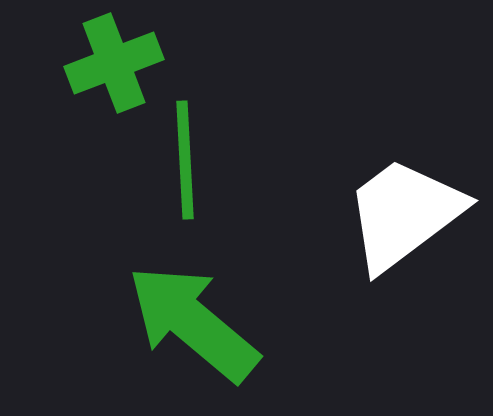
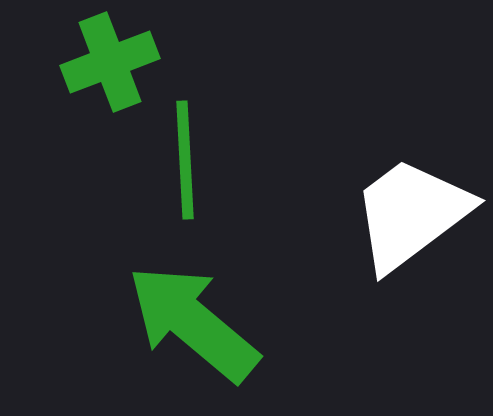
green cross: moved 4 px left, 1 px up
white trapezoid: moved 7 px right
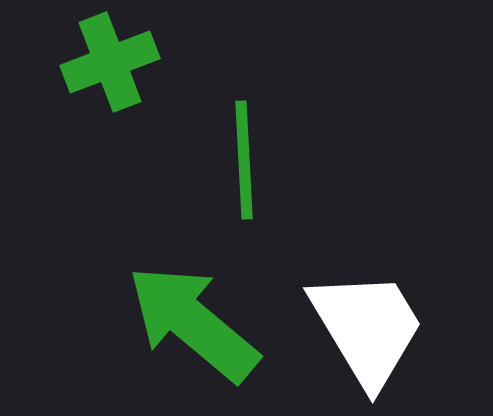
green line: moved 59 px right
white trapezoid: moved 44 px left, 114 px down; rotated 96 degrees clockwise
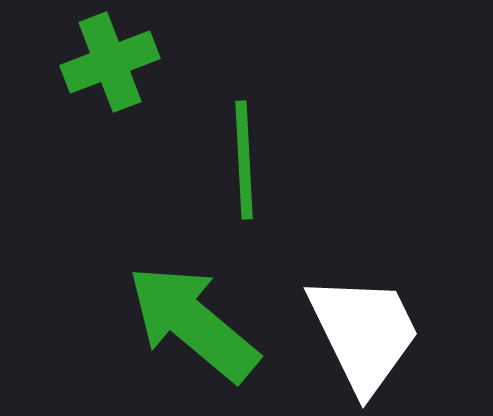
white trapezoid: moved 3 px left, 5 px down; rotated 5 degrees clockwise
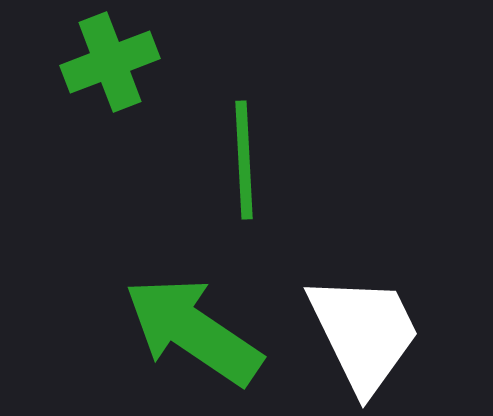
green arrow: moved 8 px down; rotated 6 degrees counterclockwise
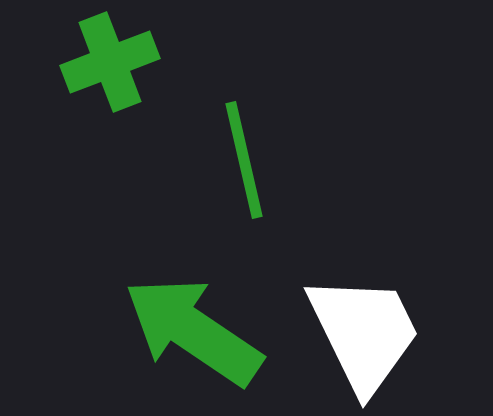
green line: rotated 10 degrees counterclockwise
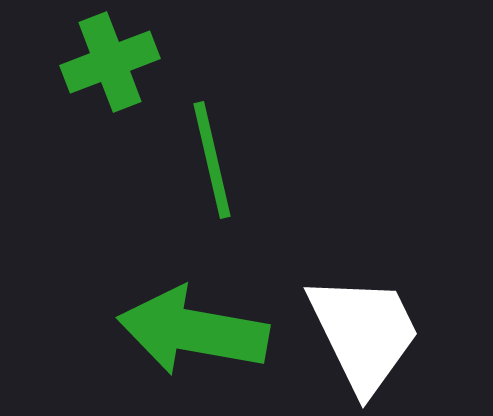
green line: moved 32 px left
green arrow: rotated 24 degrees counterclockwise
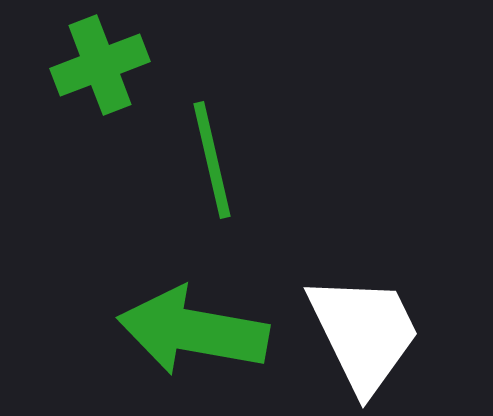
green cross: moved 10 px left, 3 px down
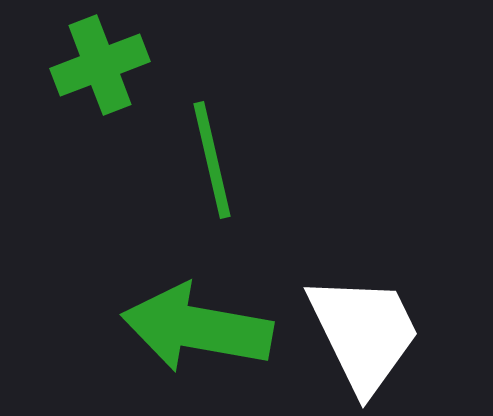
green arrow: moved 4 px right, 3 px up
